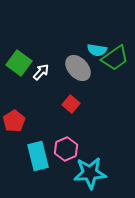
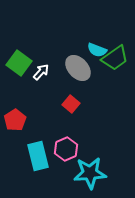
cyan semicircle: rotated 12 degrees clockwise
red pentagon: moved 1 px right, 1 px up
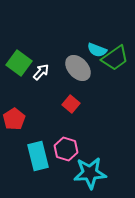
red pentagon: moved 1 px left, 1 px up
pink hexagon: rotated 20 degrees counterclockwise
